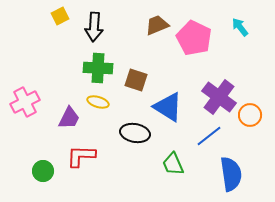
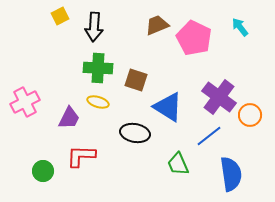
green trapezoid: moved 5 px right
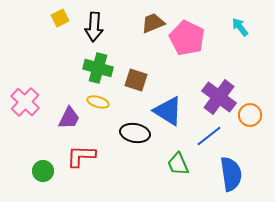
yellow square: moved 2 px down
brown trapezoid: moved 4 px left, 2 px up
pink pentagon: moved 7 px left
green cross: rotated 12 degrees clockwise
pink cross: rotated 20 degrees counterclockwise
blue triangle: moved 4 px down
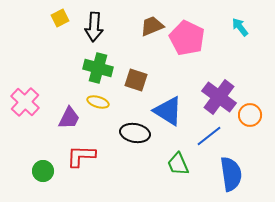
brown trapezoid: moved 1 px left, 3 px down
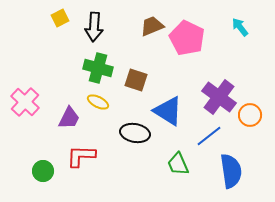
yellow ellipse: rotated 10 degrees clockwise
blue semicircle: moved 3 px up
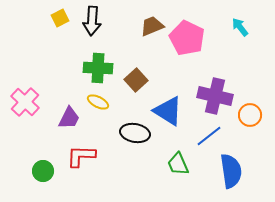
black arrow: moved 2 px left, 6 px up
green cross: rotated 12 degrees counterclockwise
brown square: rotated 30 degrees clockwise
purple cross: moved 4 px left, 1 px up; rotated 24 degrees counterclockwise
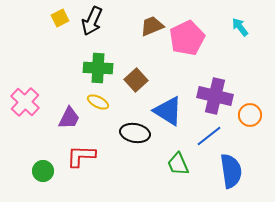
black arrow: rotated 20 degrees clockwise
pink pentagon: rotated 20 degrees clockwise
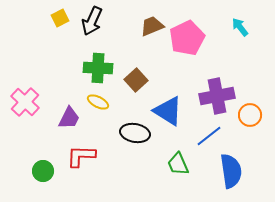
purple cross: moved 2 px right; rotated 24 degrees counterclockwise
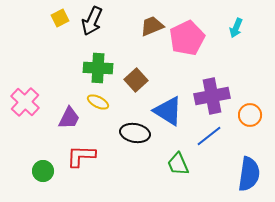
cyan arrow: moved 4 px left, 1 px down; rotated 120 degrees counterclockwise
purple cross: moved 5 px left
blue semicircle: moved 18 px right, 3 px down; rotated 16 degrees clockwise
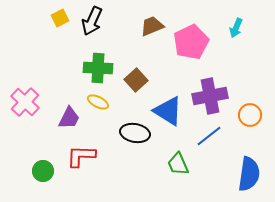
pink pentagon: moved 4 px right, 4 px down
purple cross: moved 2 px left
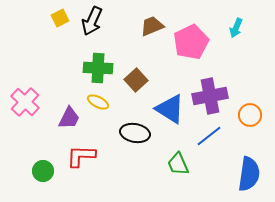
blue triangle: moved 2 px right, 2 px up
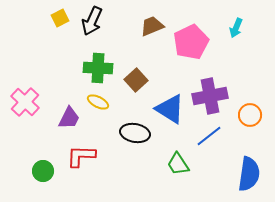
green trapezoid: rotated 10 degrees counterclockwise
